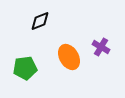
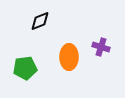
purple cross: rotated 12 degrees counterclockwise
orange ellipse: rotated 30 degrees clockwise
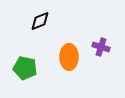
green pentagon: rotated 20 degrees clockwise
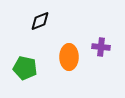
purple cross: rotated 12 degrees counterclockwise
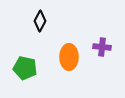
black diamond: rotated 40 degrees counterclockwise
purple cross: moved 1 px right
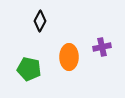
purple cross: rotated 18 degrees counterclockwise
green pentagon: moved 4 px right, 1 px down
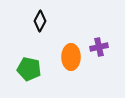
purple cross: moved 3 px left
orange ellipse: moved 2 px right
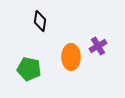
black diamond: rotated 20 degrees counterclockwise
purple cross: moved 1 px left, 1 px up; rotated 18 degrees counterclockwise
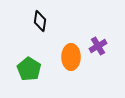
green pentagon: rotated 20 degrees clockwise
